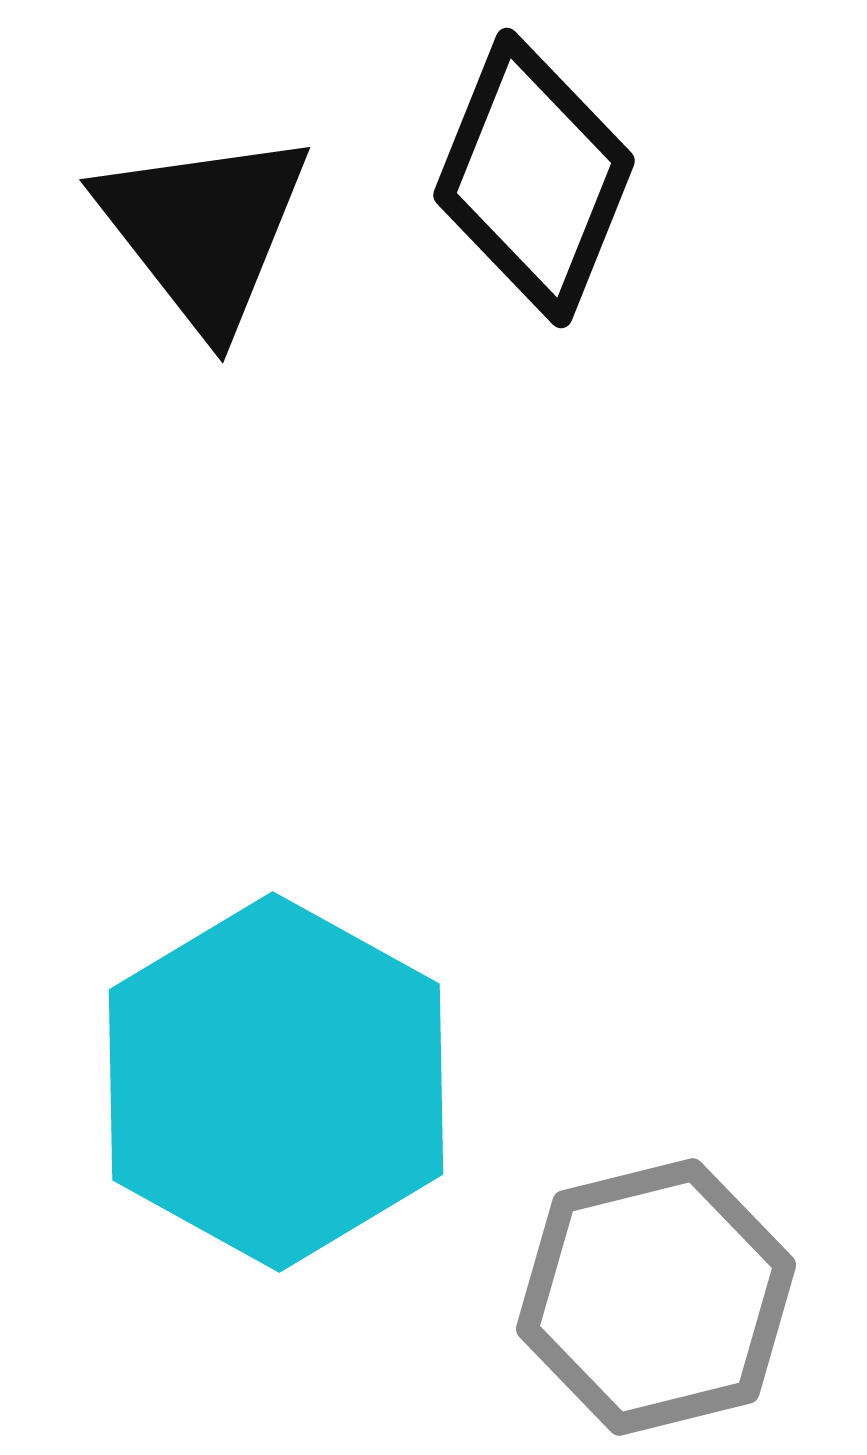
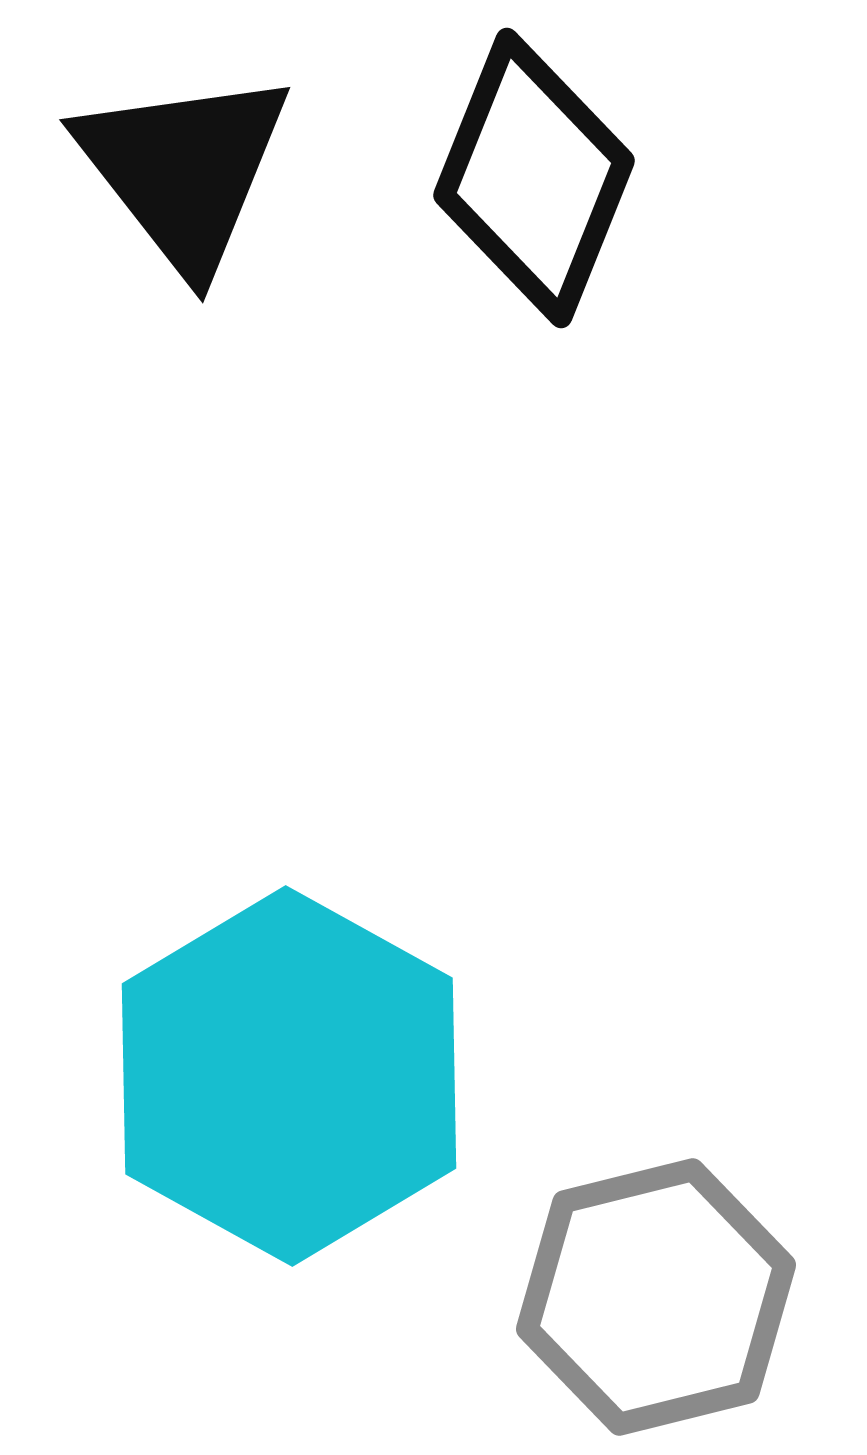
black triangle: moved 20 px left, 60 px up
cyan hexagon: moved 13 px right, 6 px up
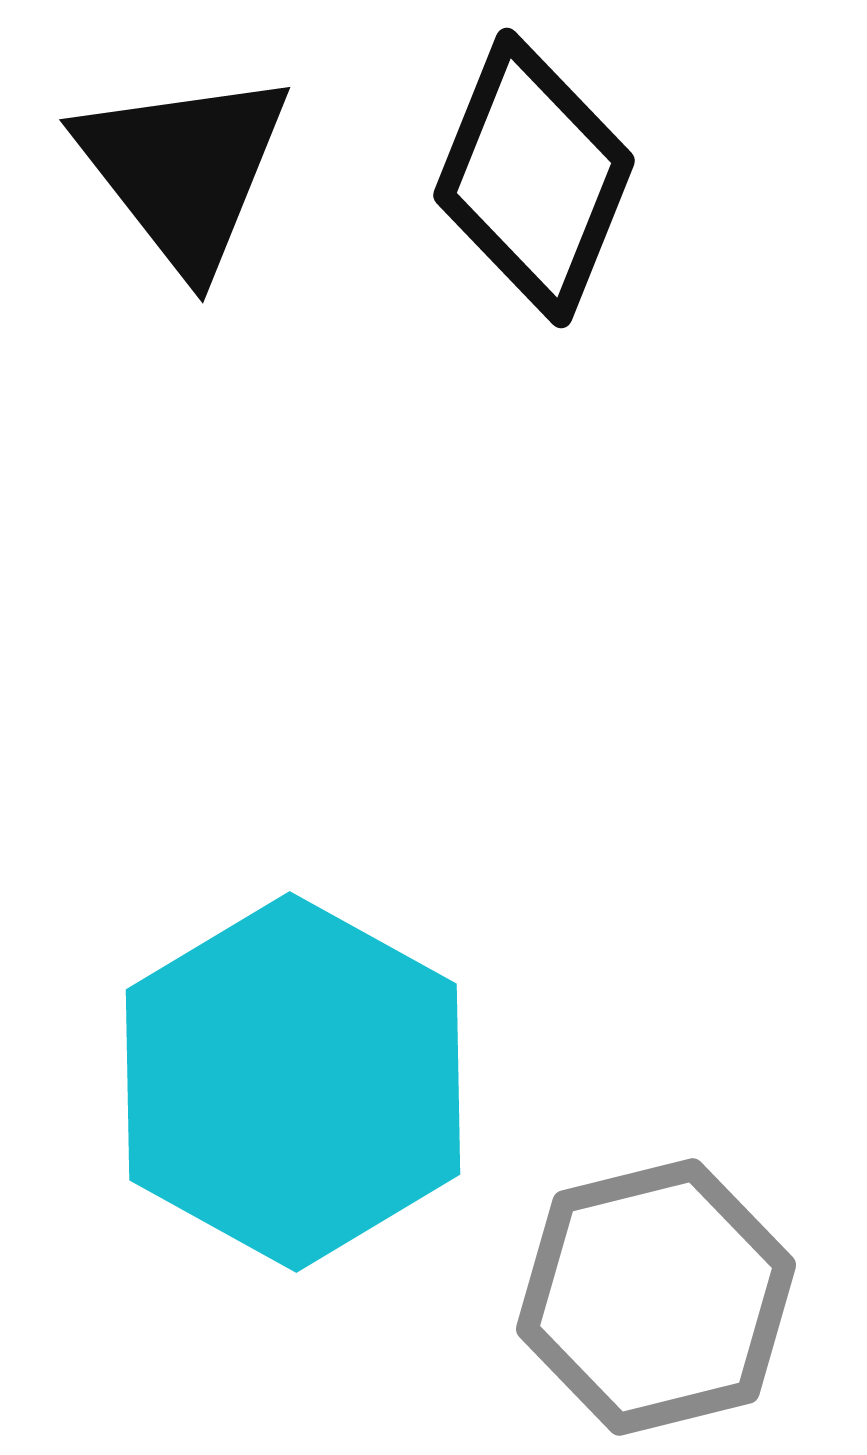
cyan hexagon: moved 4 px right, 6 px down
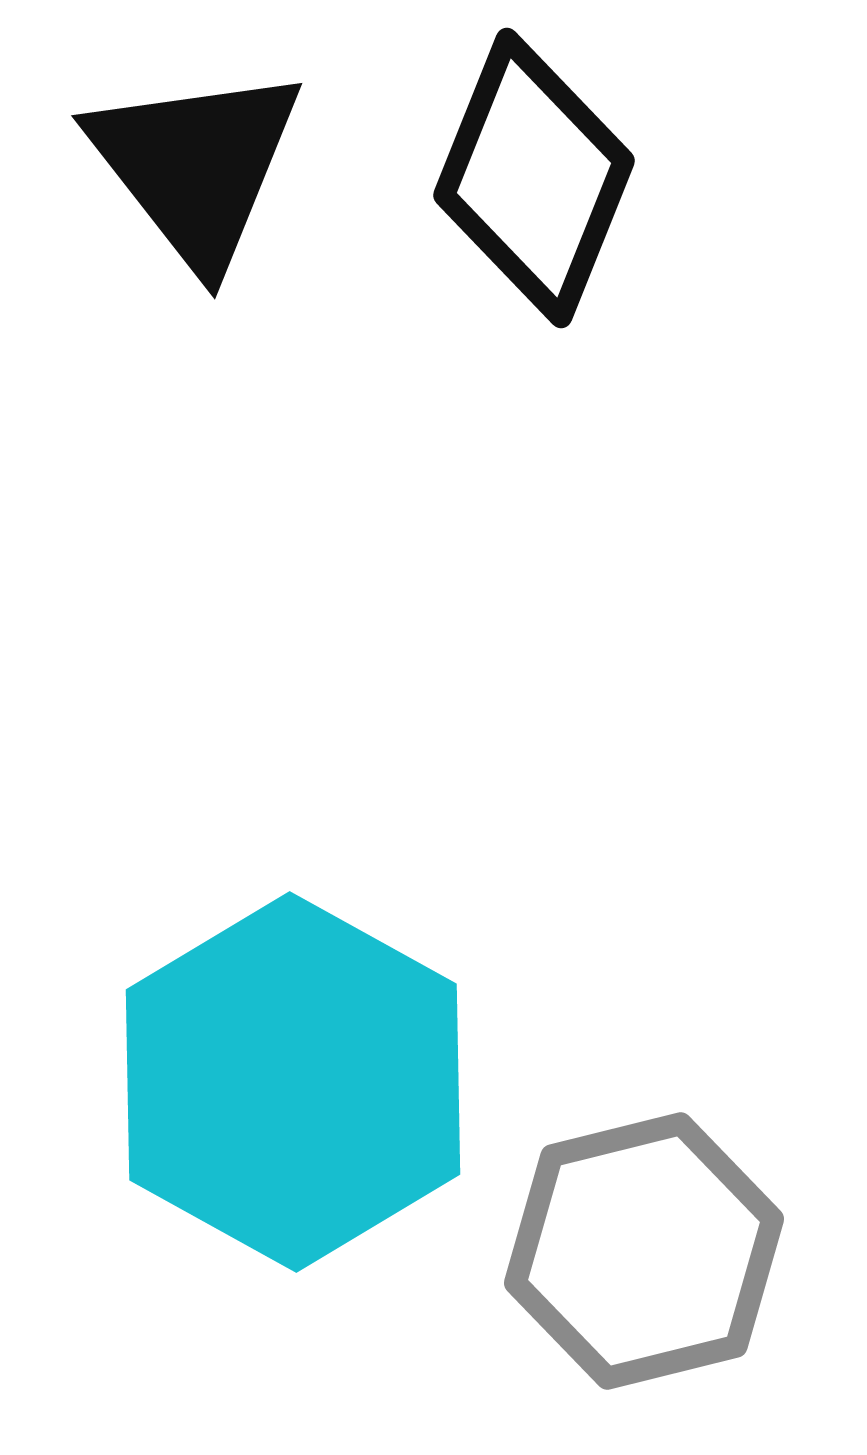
black triangle: moved 12 px right, 4 px up
gray hexagon: moved 12 px left, 46 px up
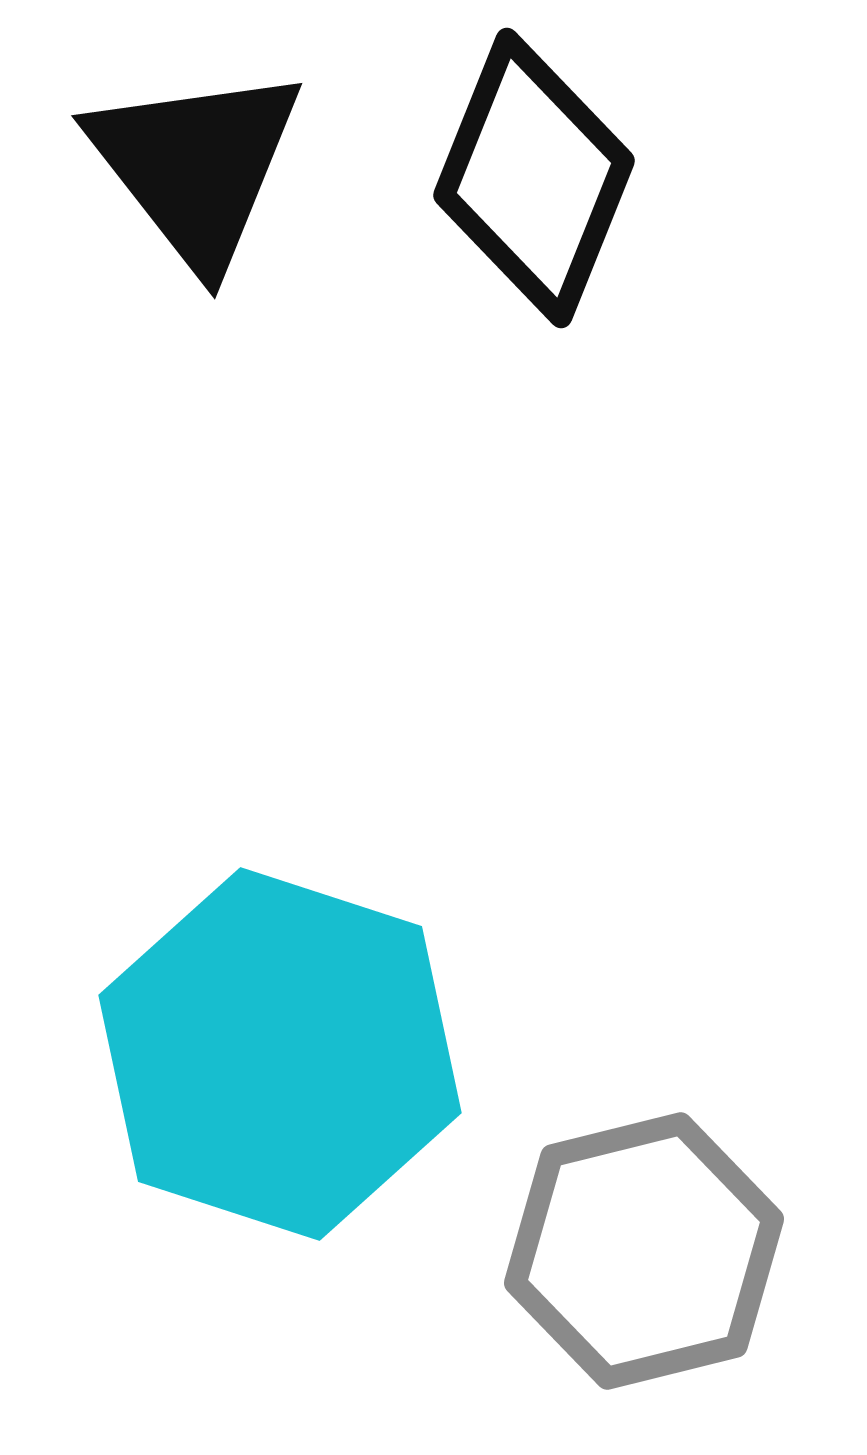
cyan hexagon: moved 13 px left, 28 px up; rotated 11 degrees counterclockwise
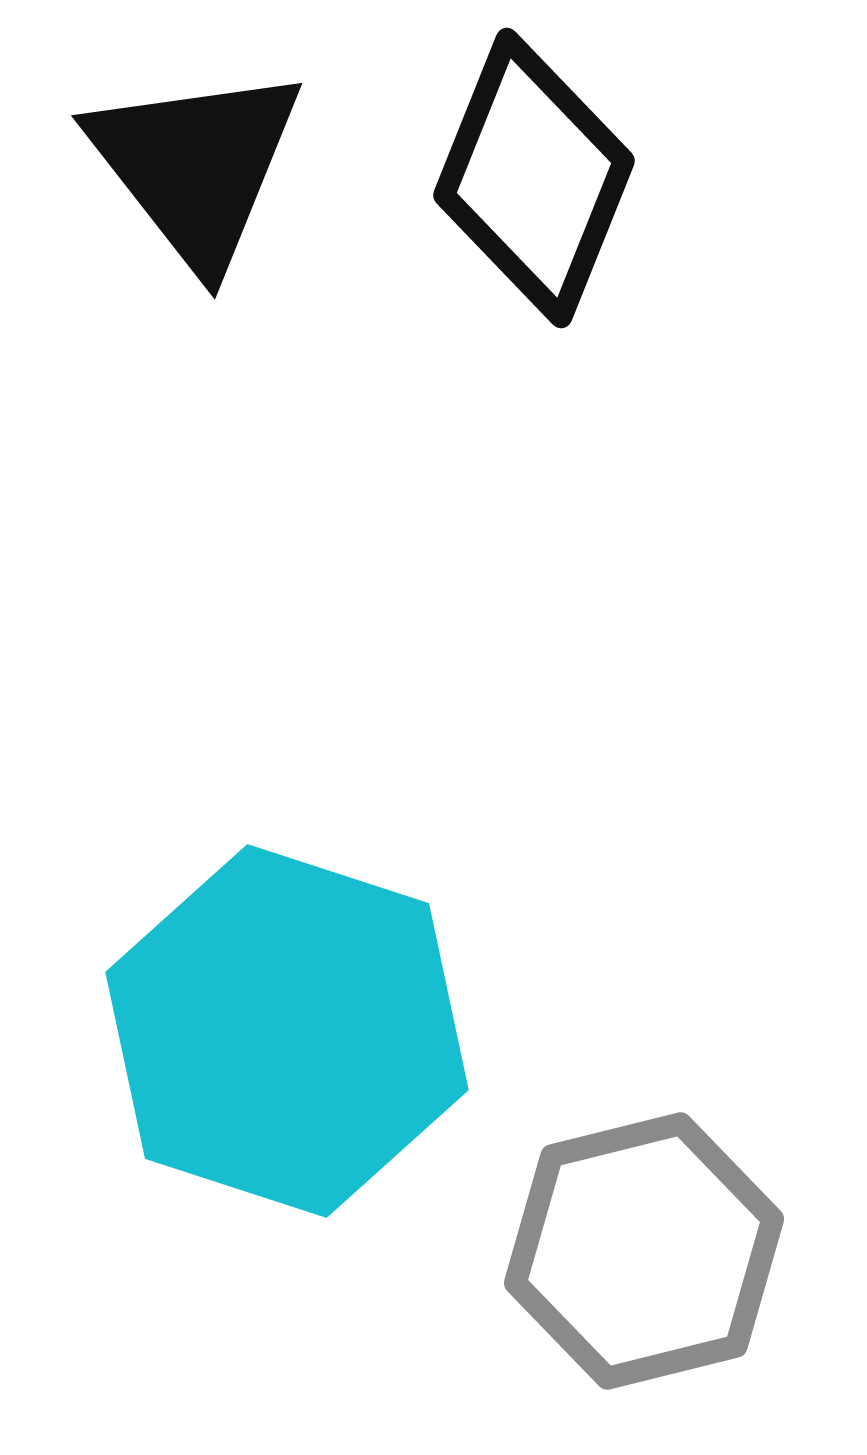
cyan hexagon: moved 7 px right, 23 px up
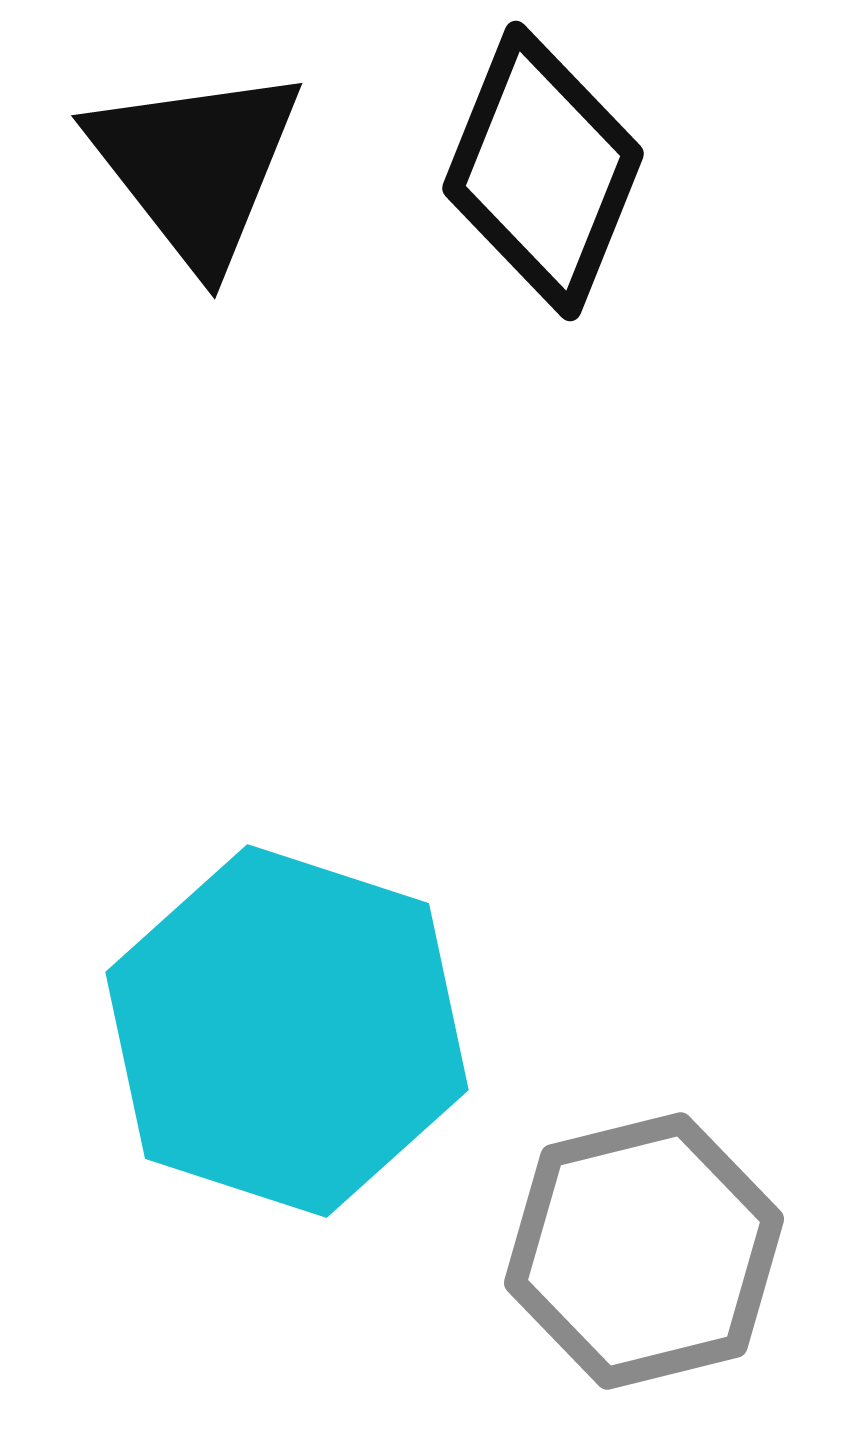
black diamond: moved 9 px right, 7 px up
